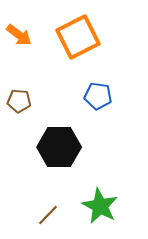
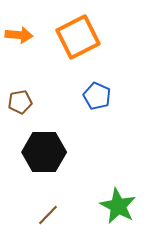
orange arrow: rotated 32 degrees counterclockwise
blue pentagon: moved 1 px left; rotated 16 degrees clockwise
brown pentagon: moved 1 px right, 1 px down; rotated 15 degrees counterclockwise
black hexagon: moved 15 px left, 5 px down
green star: moved 18 px right
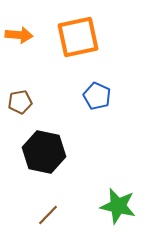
orange square: rotated 15 degrees clockwise
black hexagon: rotated 12 degrees clockwise
green star: rotated 15 degrees counterclockwise
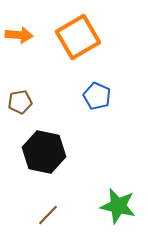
orange square: rotated 18 degrees counterclockwise
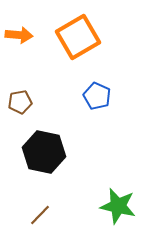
brown line: moved 8 px left
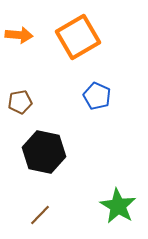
green star: rotated 18 degrees clockwise
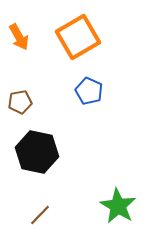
orange arrow: moved 2 px down; rotated 56 degrees clockwise
blue pentagon: moved 8 px left, 5 px up
black hexagon: moved 7 px left
